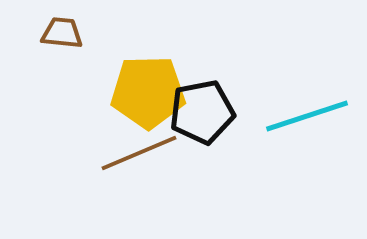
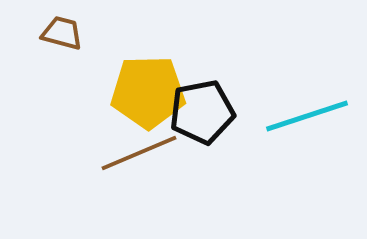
brown trapezoid: rotated 9 degrees clockwise
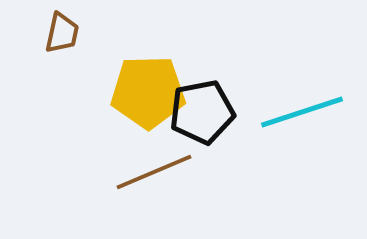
brown trapezoid: rotated 87 degrees clockwise
cyan line: moved 5 px left, 4 px up
brown line: moved 15 px right, 19 px down
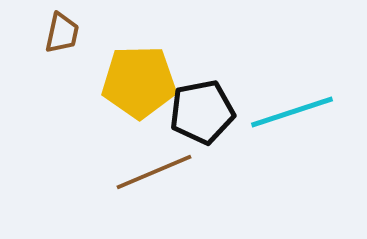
yellow pentagon: moved 9 px left, 10 px up
cyan line: moved 10 px left
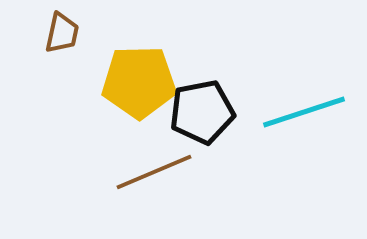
cyan line: moved 12 px right
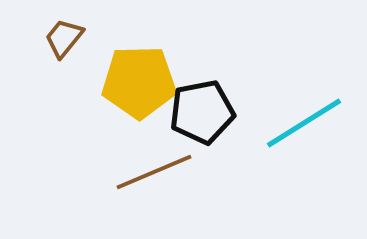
brown trapezoid: moved 2 px right, 5 px down; rotated 153 degrees counterclockwise
cyan line: moved 11 px down; rotated 14 degrees counterclockwise
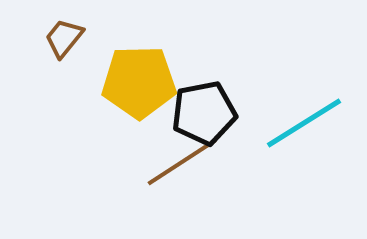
black pentagon: moved 2 px right, 1 px down
brown line: moved 28 px right, 10 px up; rotated 10 degrees counterclockwise
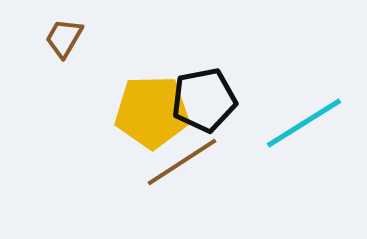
brown trapezoid: rotated 9 degrees counterclockwise
yellow pentagon: moved 13 px right, 30 px down
black pentagon: moved 13 px up
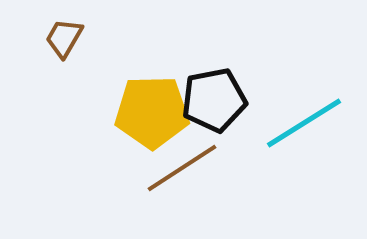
black pentagon: moved 10 px right
brown line: moved 6 px down
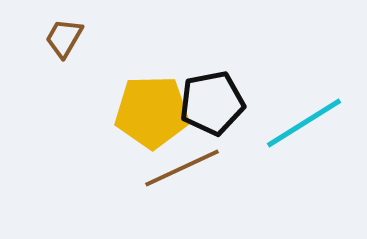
black pentagon: moved 2 px left, 3 px down
brown line: rotated 8 degrees clockwise
